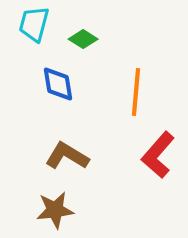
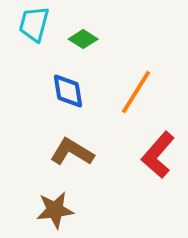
blue diamond: moved 10 px right, 7 px down
orange line: rotated 27 degrees clockwise
brown L-shape: moved 5 px right, 4 px up
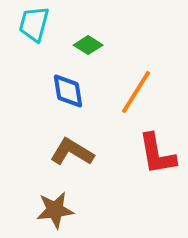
green diamond: moved 5 px right, 6 px down
red L-shape: moved 1 px left, 1 px up; rotated 51 degrees counterclockwise
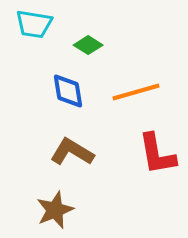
cyan trapezoid: rotated 96 degrees counterclockwise
orange line: rotated 42 degrees clockwise
brown star: rotated 15 degrees counterclockwise
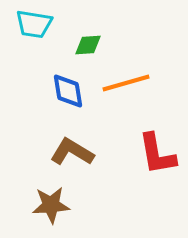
green diamond: rotated 36 degrees counterclockwise
orange line: moved 10 px left, 9 px up
brown star: moved 4 px left, 5 px up; rotated 18 degrees clockwise
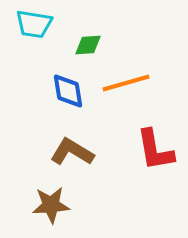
red L-shape: moved 2 px left, 4 px up
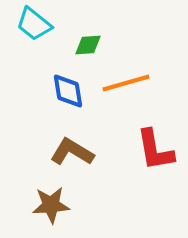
cyan trapezoid: rotated 30 degrees clockwise
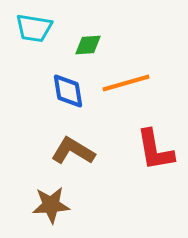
cyan trapezoid: moved 4 px down; rotated 30 degrees counterclockwise
brown L-shape: moved 1 px right, 1 px up
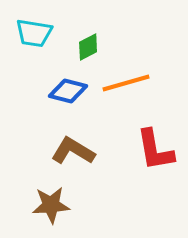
cyan trapezoid: moved 5 px down
green diamond: moved 2 px down; rotated 24 degrees counterclockwise
blue diamond: rotated 66 degrees counterclockwise
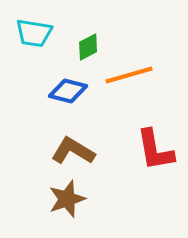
orange line: moved 3 px right, 8 px up
brown star: moved 16 px right, 6 px up; rotated 15 degrees counterclockwise
